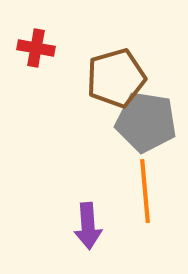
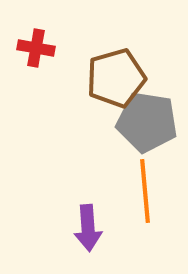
gray pentagon: moved 1 px right
purple arrow: moved 2 px down
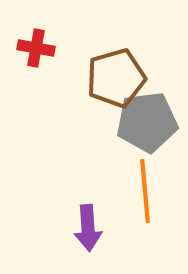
gray pentagon: rotated 16 degrees counterclockwise
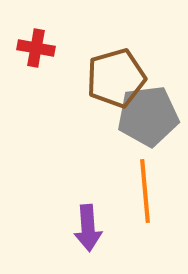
gray pentagon: moved 1 px right, 6 px up
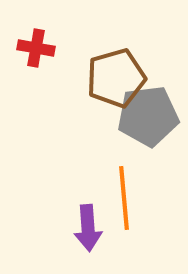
orange line: moved 21 px left, 7 px down
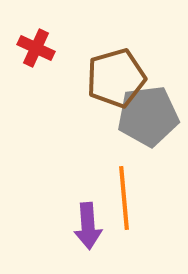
red cross: rotated 15 degrees clockwise
purple arrow: moved 2 px up
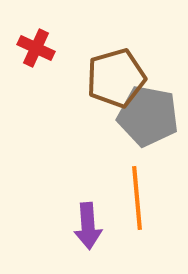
gray pentagon: rotated 18 degrees clockwise
orange line: moved 13 px right
